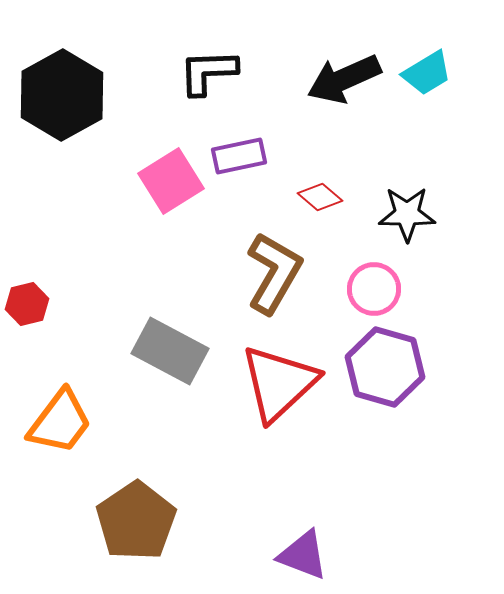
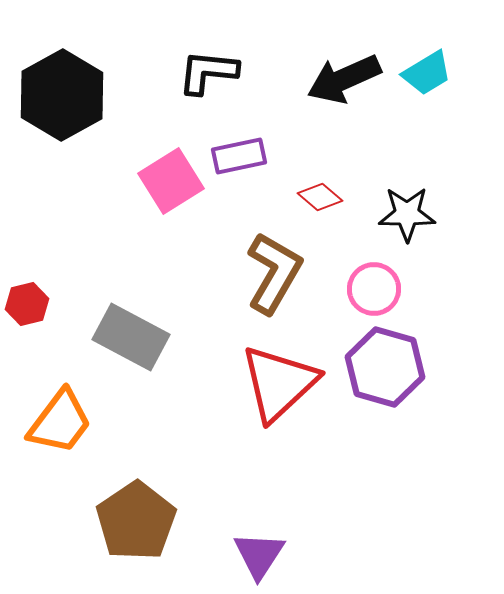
black L-shape: rotated 8 degrees clockwise
gray rectangle: moved 39 px left, 14 px up
purple triangle: moved 44 px left; rotated 42 degrees clockwise
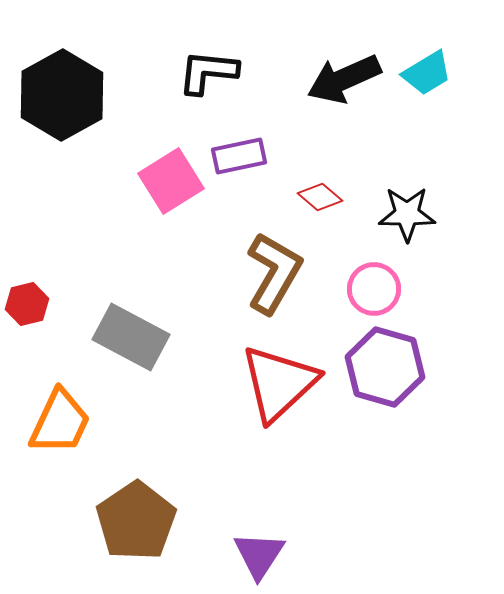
orange trapezoid: rotated 12 degrees counterclockwise
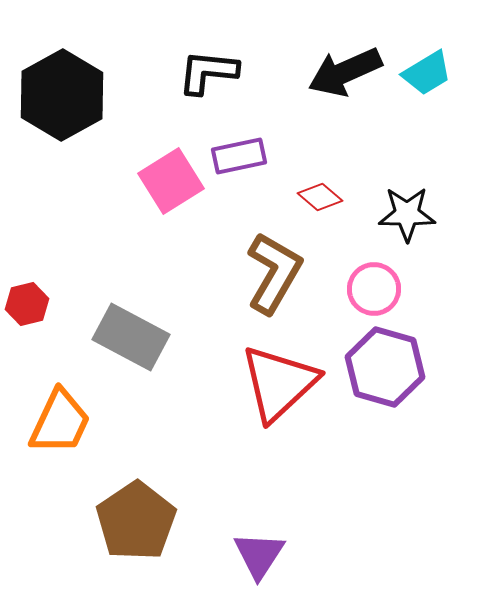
black arrow: moved 1 px right, 7 px up
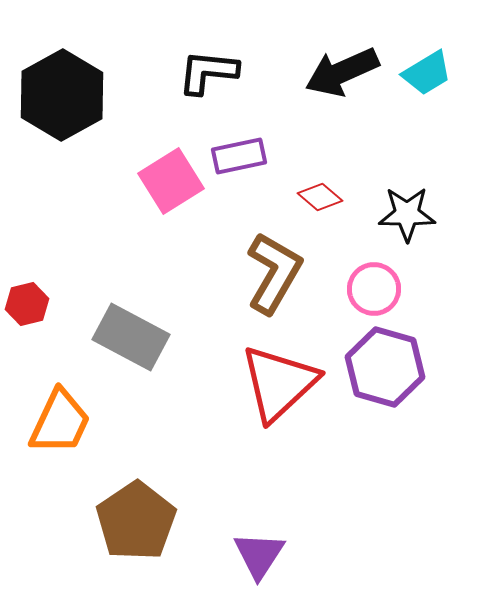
black arrow: moved 3 px left
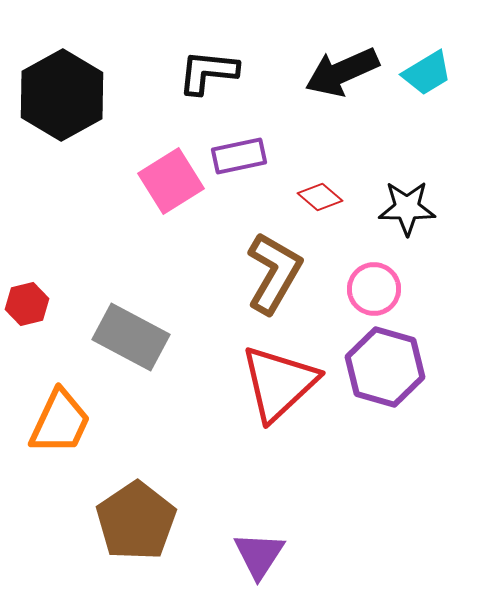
black star: moved 6 px up
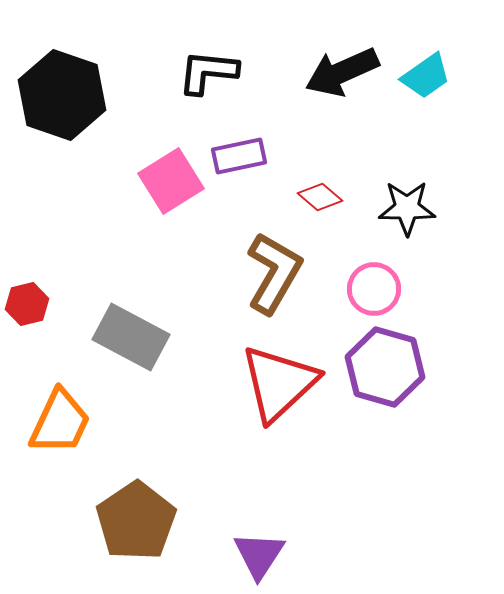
cyan trapezoid: moved 1 px left, 3 px down; rotated 4 degrees counterclockwise
black hexagon: rotated 12 degrees counterclockwise
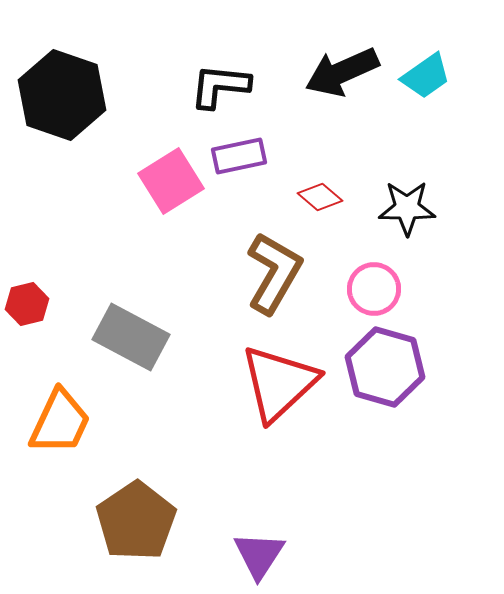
black L-shape: moved 12 px right, 14 px down
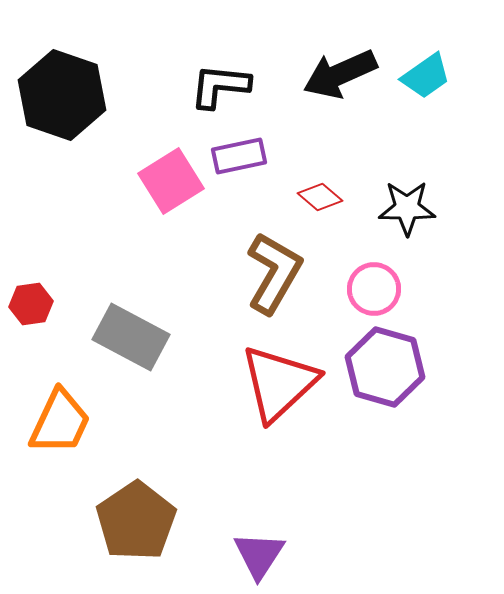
black arrow: moved 2 px left, 2 px down
red hexagon: moved 4 px right; rotated 6 degrees clockwise
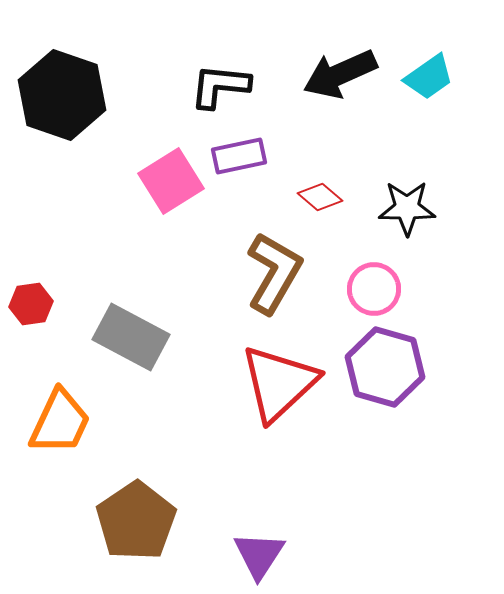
cyan trapezoid: moved 3 px right, 1 px down
